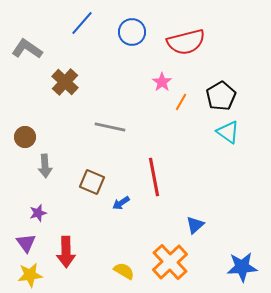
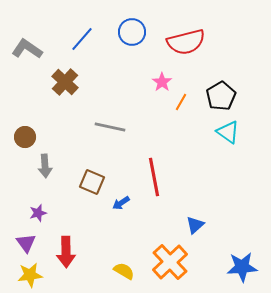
blue line: moved 16 px down
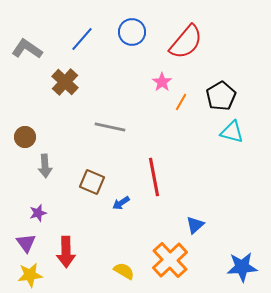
red semicircle: rotated 36 degrees counterclockwise
cyan triangle: moved 4 px right; rotated 20 degrees counterclockwise
orange cross: moved 2 px up
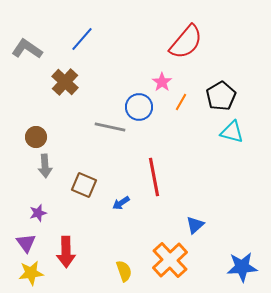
blue circle: moved 7 px right, 75 px down
brown circle: moved 11 px right
brown square: moved 8 px left, 3 px down
yellow semicircle: rotated 40 degrees clockwise
yellow star: moved 1 px right, 2 px up
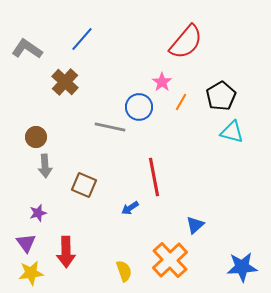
blue arrow: moved 9 px right, 5 px down
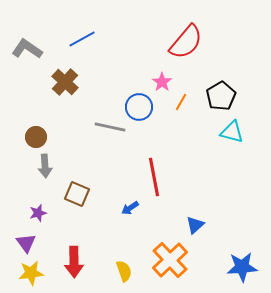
blue line: rotated 20 degrees clockwise
brown square: moved 7 px left, 9 px down
red arrow: moved 8 px right, 10 px down
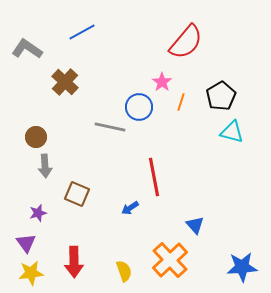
blue line: moved 7 px up
orange line: rotated 12 degrees counterclockwise
blue triangle: rotated 30 degrees counterclockwise
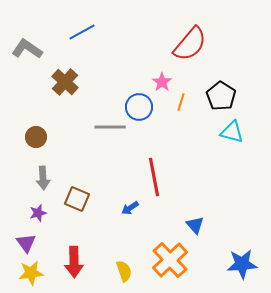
red semicircle: moved 4 px right, 2 px down
black pentagon: rotated 8 degrees counterclockwise
gray line: rotated 12 degrees counterclockwise
gray arrow: moved 2 px left, 12 px down
brown square: moved 5 px down
blue star: moved 3 px up
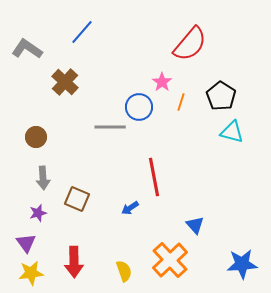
blue line: rotated 20 degrees counterclockwise
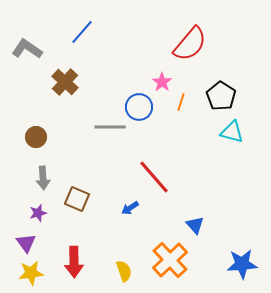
red line: rotated 30 degrees counterclockwise
